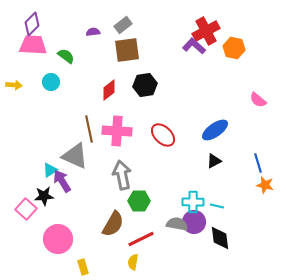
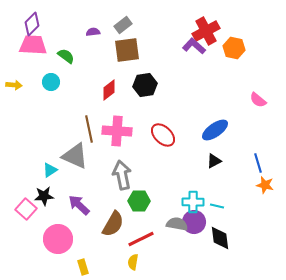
purple arrow: moved 17 px right, 24 px down; rotated 15 degrees counterclockwise
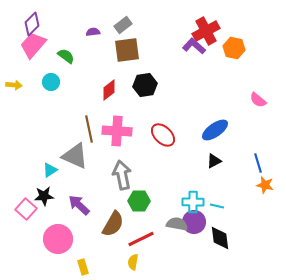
pink trapezoid: rotated 52 degrees counterclockwise
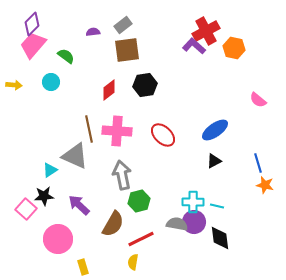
green hexagon: rotated 15 degrees counterclockwise
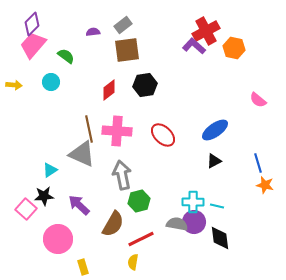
gray triangle: moved 7 px right, 2 px up
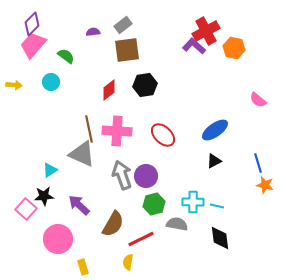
gray arrow: rotated 8 degrees counterclockwise
green hexagon: moved 15 px right, 3 px down
purple circle: moved 48 px left, 46 px up
yellow semicircle: moved 5 px left
